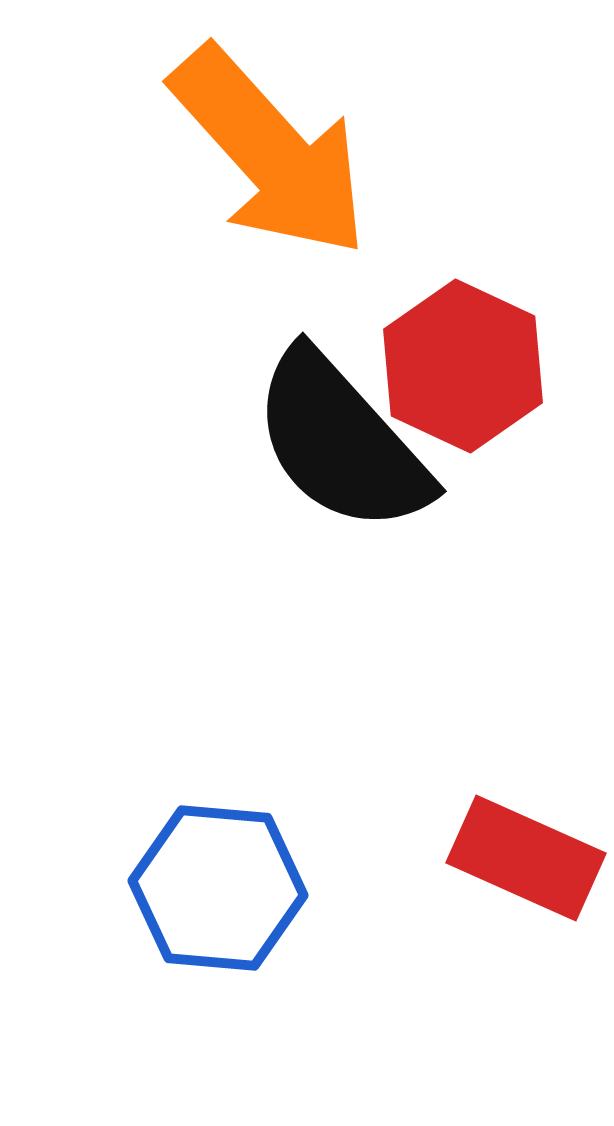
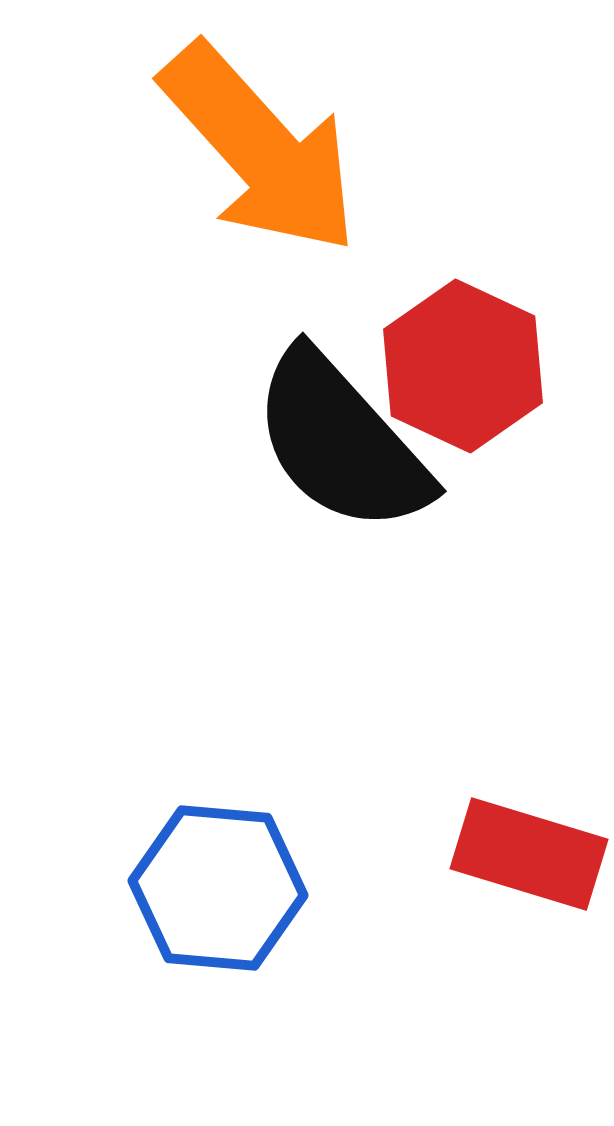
orange arrow: moved 10 px left, 3 px up
red rectangle: moved 3 px right, 4 px up; rotated 7 degrees counterclockwise
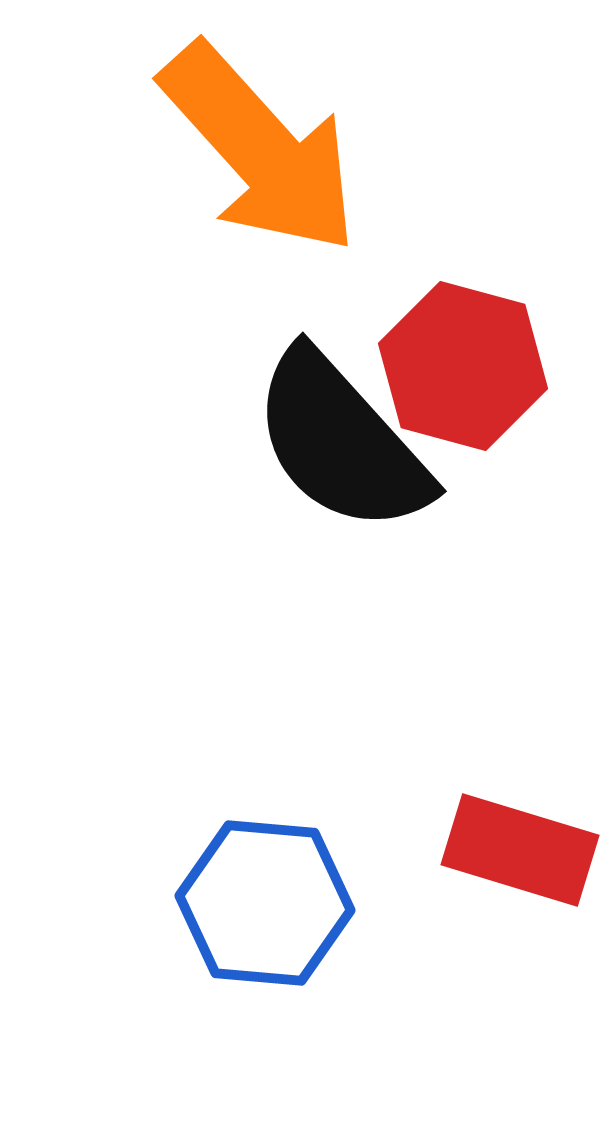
red hexagon: rotated 10 degrees counterclockwise
red rectangle: moved 9 px left, 4 px up
blue hexagon: moved 47 px right, 15 px down
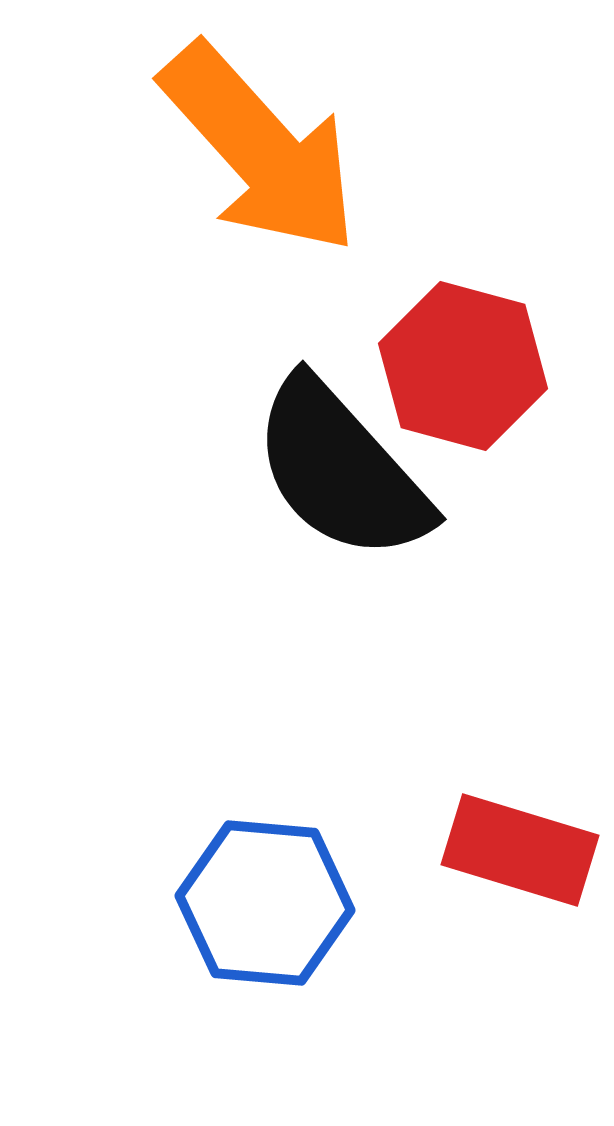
black semicircle: moved 28 px down
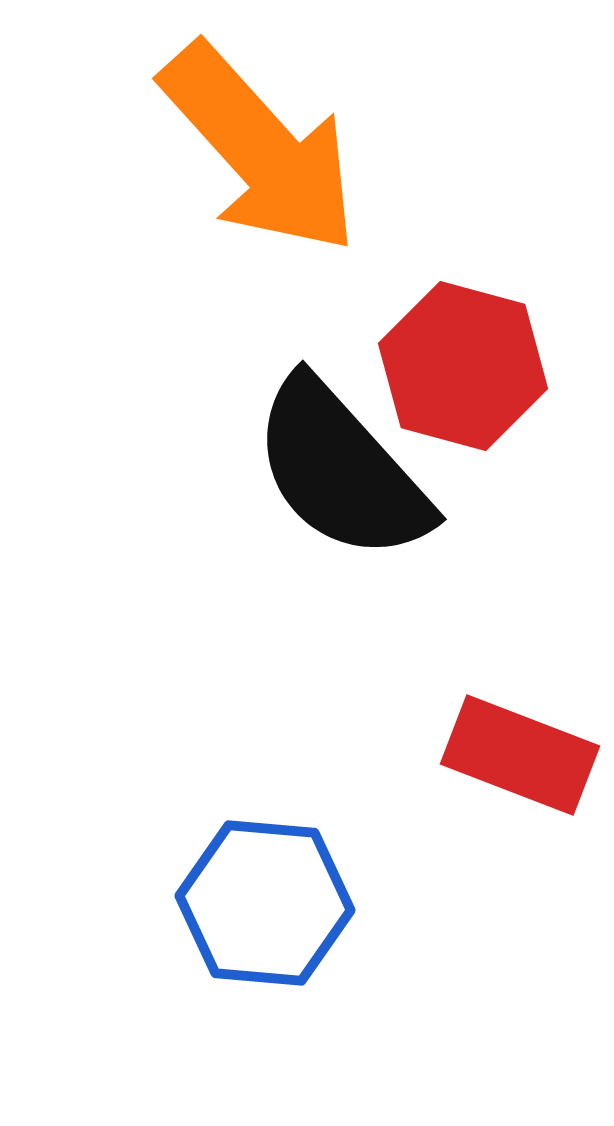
red rectangle: moved 95 px up; rotated 4 degrees clockwise
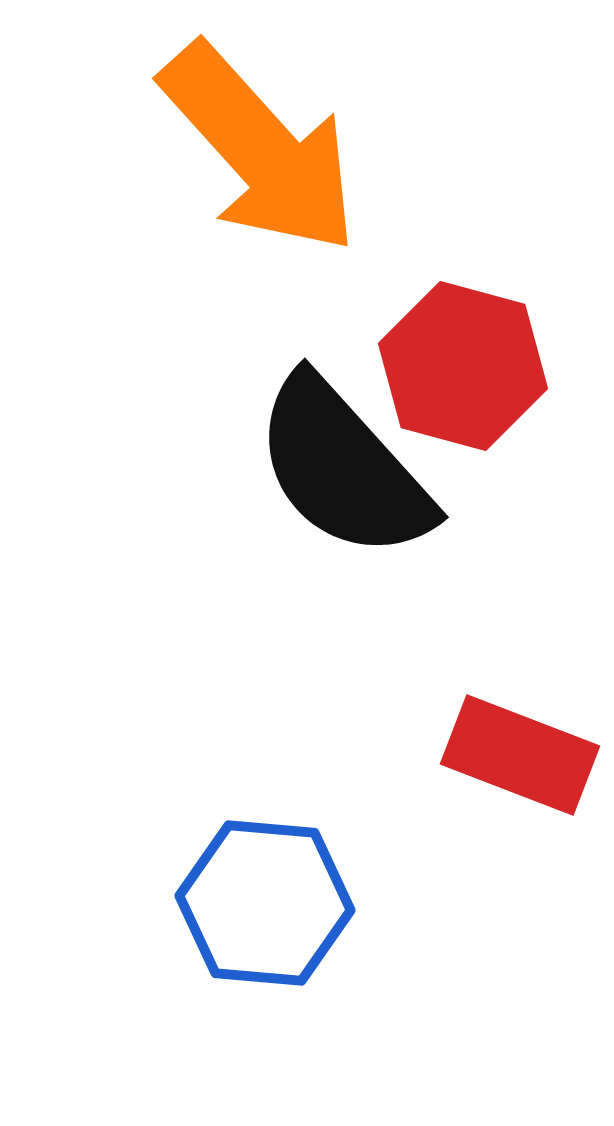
black semicircle: moved 2 px right, 2 px up
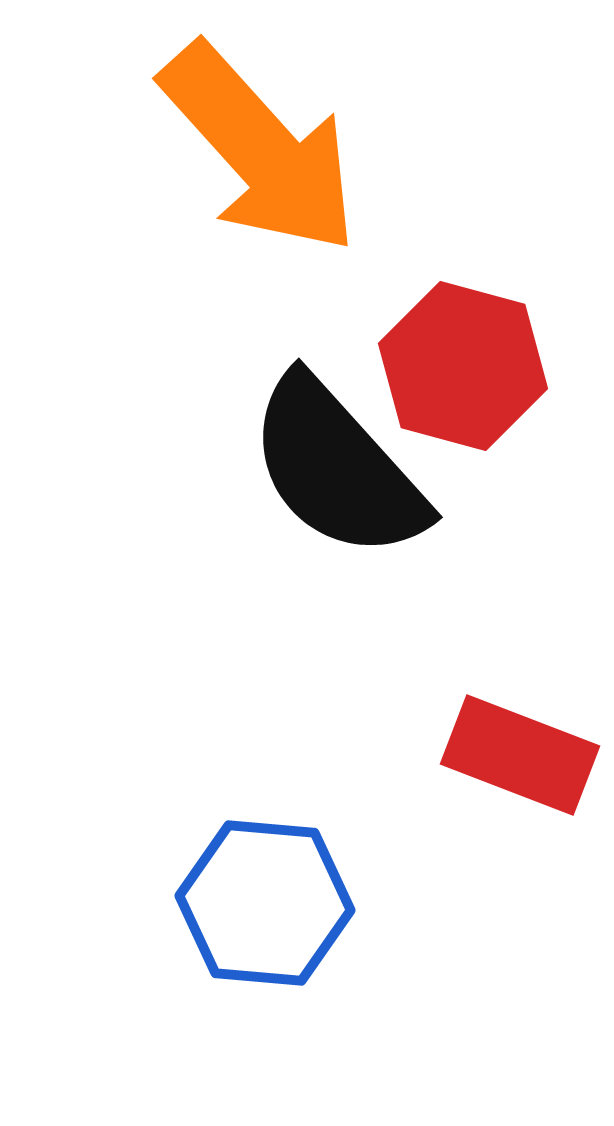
black semicircle: moved 6 px left
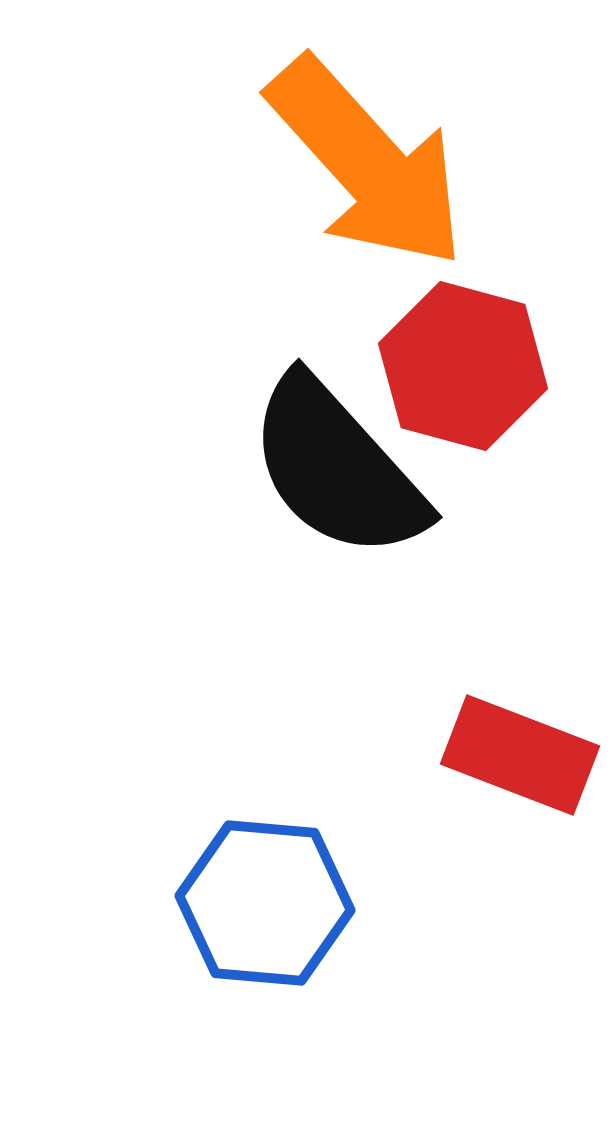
orange arrow: moved 107 px right, 14 px down
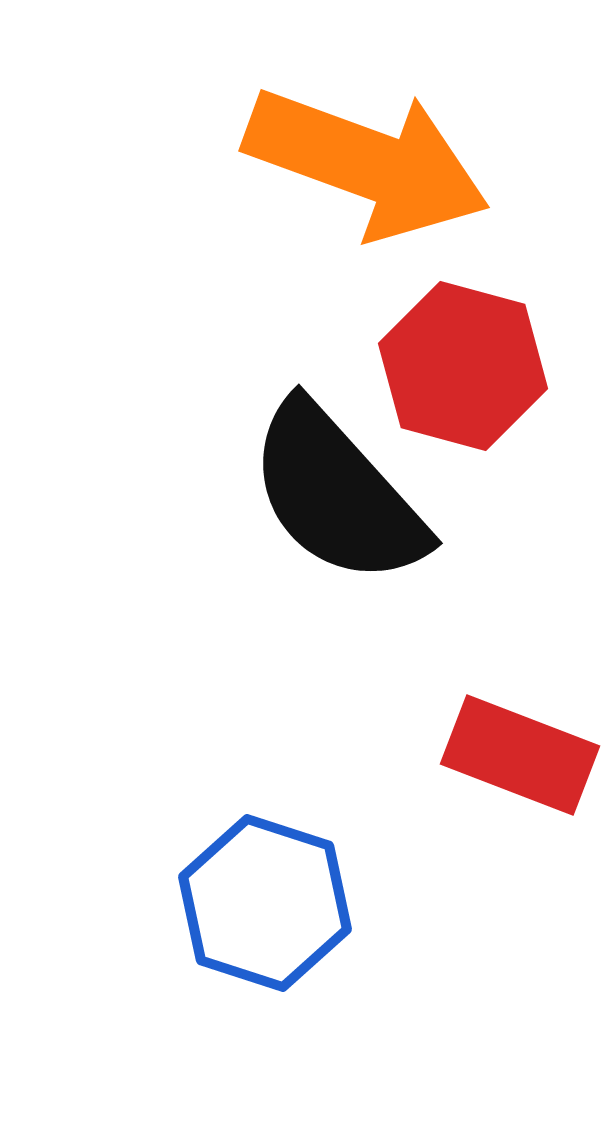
orange arrow: rotated 28 degrees counterclockwise
black semicircle: moved 26 px down
blue hexagon: rotated 13 degrees clockwise
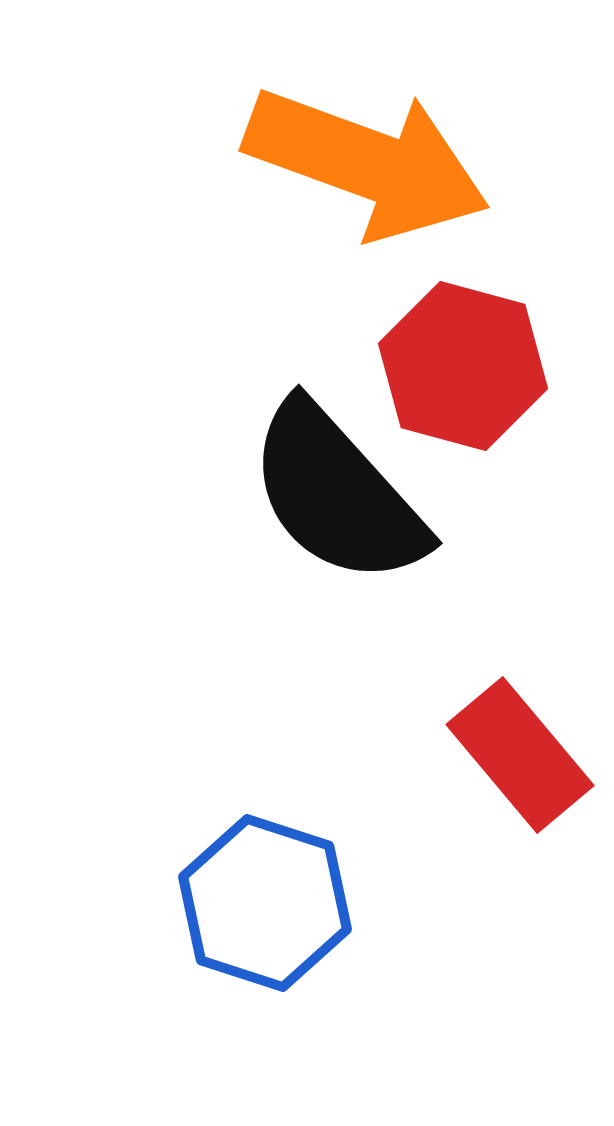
red rectangle: rotated 29 degrees clockwise
